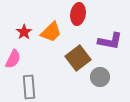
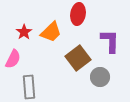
purple L-shape: rotated 100 degrees counterclockwise
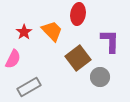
orange trapezoid: moved 1 px right, 1 px up; rotated 90 degrees counterclockwise
gray rectangle: rotated 65 degrees clockwise
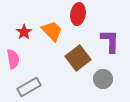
pink semicircle: rotated 36 degrees counterclockwise
gray circle: moved 3 px right, 2 px down
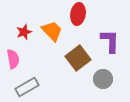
red star: rotated 14 degrees clockwise
gray rectangle: moved 2 px left
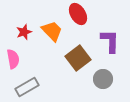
red ellipse: rotated 40 degrees counterclockwise
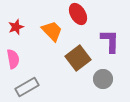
red star: moved 8 px left, 5 px up
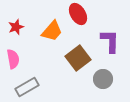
orange trapezoid: rotated 85 degrees clockwise
